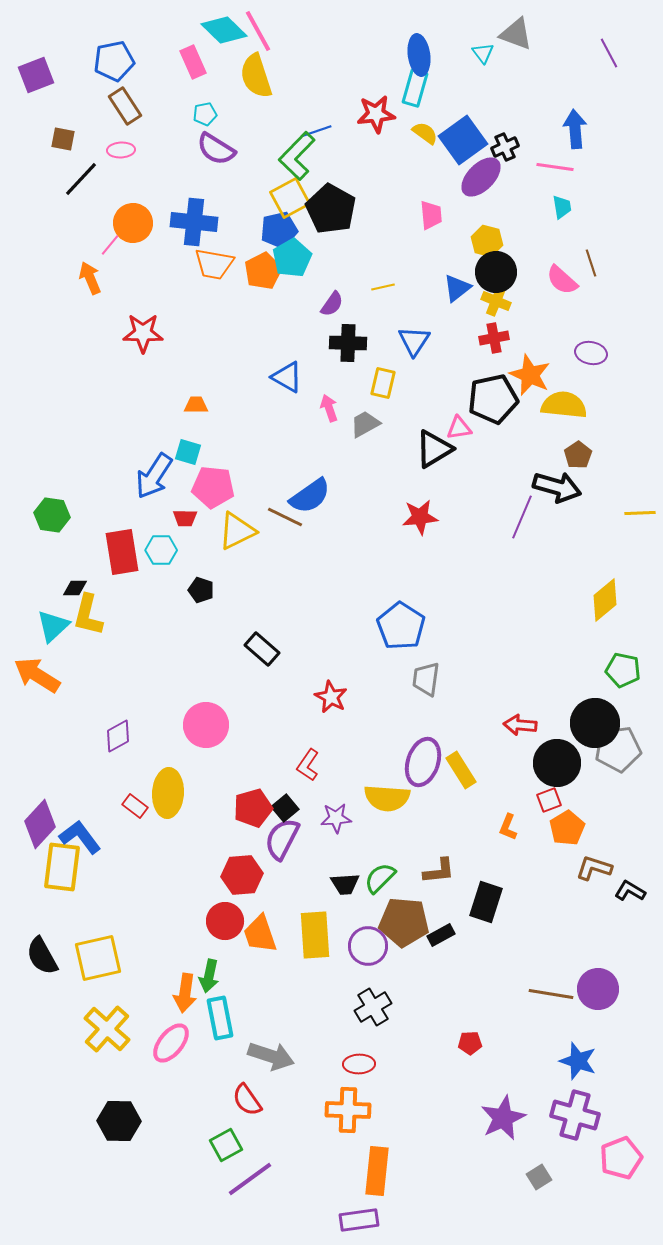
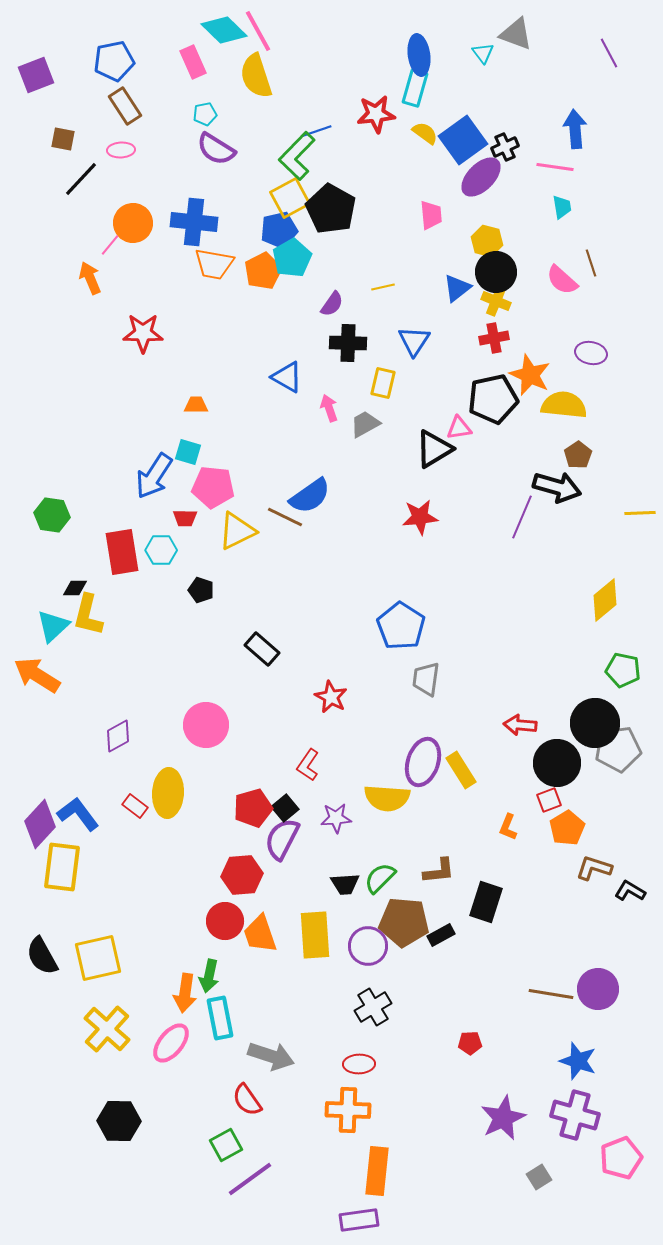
blue L-shape at (80, 837): moved 2 px left, 23 px up
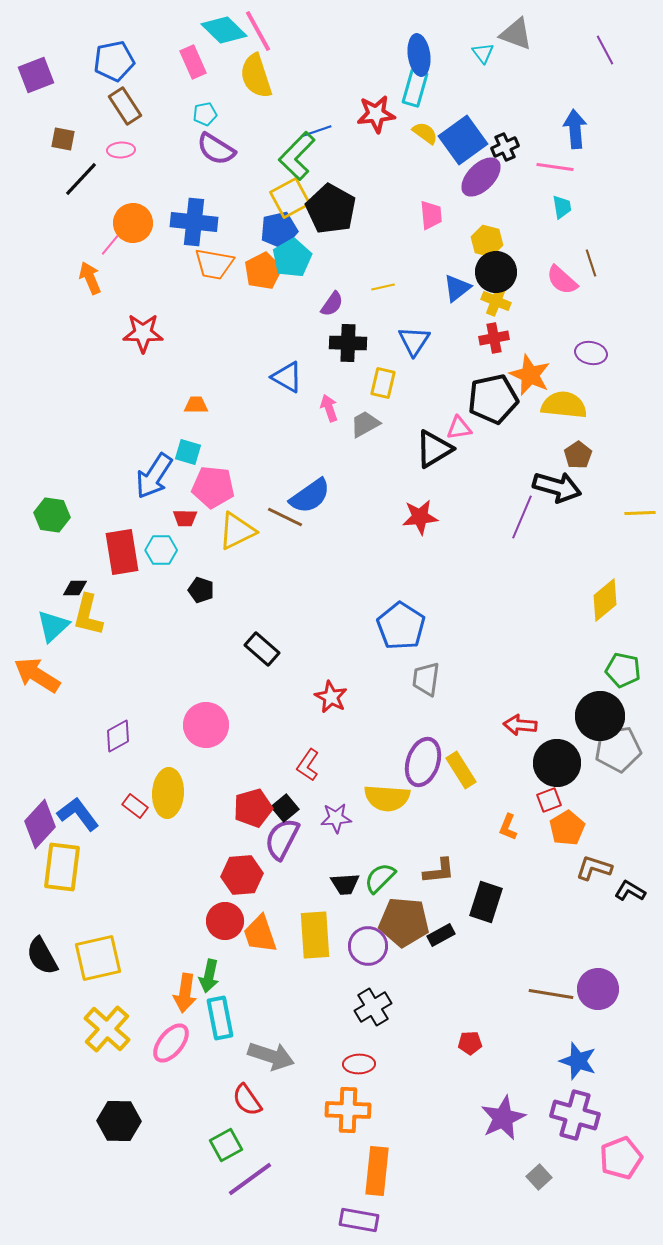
purple line at (609, 53): moved 4 px left, 3 px up
black circle at (595, 723): moved 5 px right, 7 px up
gray square at (539, 1177): rotated 10 degrees counterclockwise
purple rectangle at (359, 1220): rotated 18 degrees clockwise
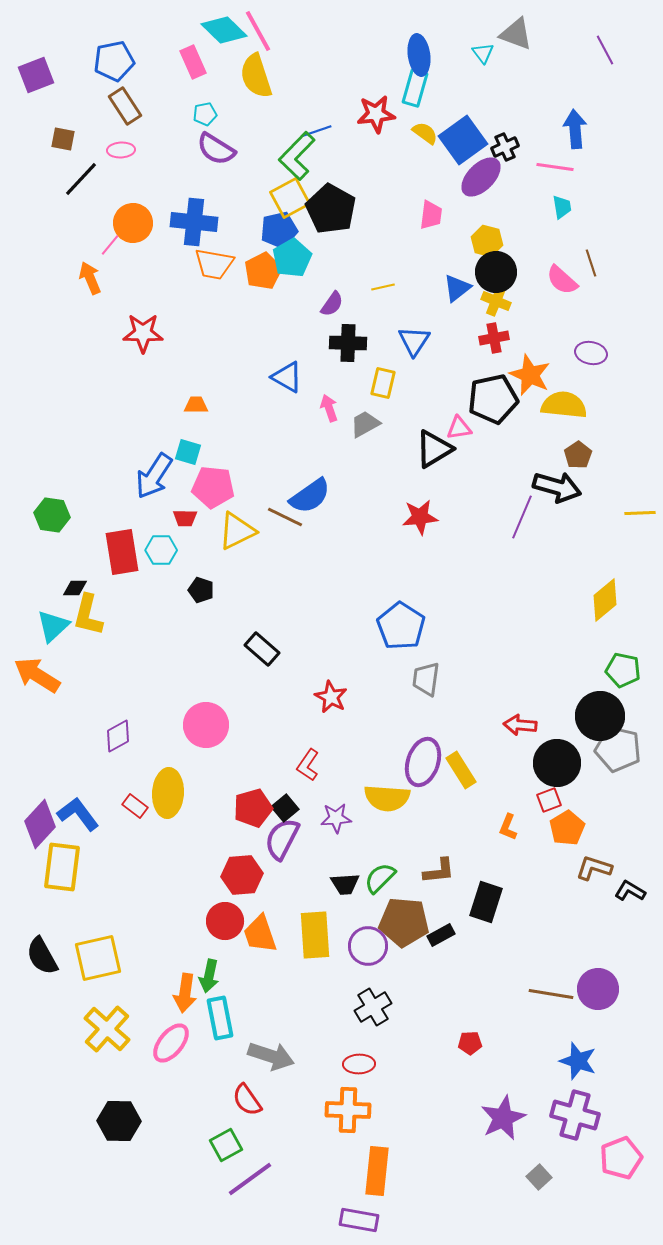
pink trapezoid at (431, 215): rotated 12 degrees clockwise
gray pentagon at (618, 749): rotated 21 degrees clockwise
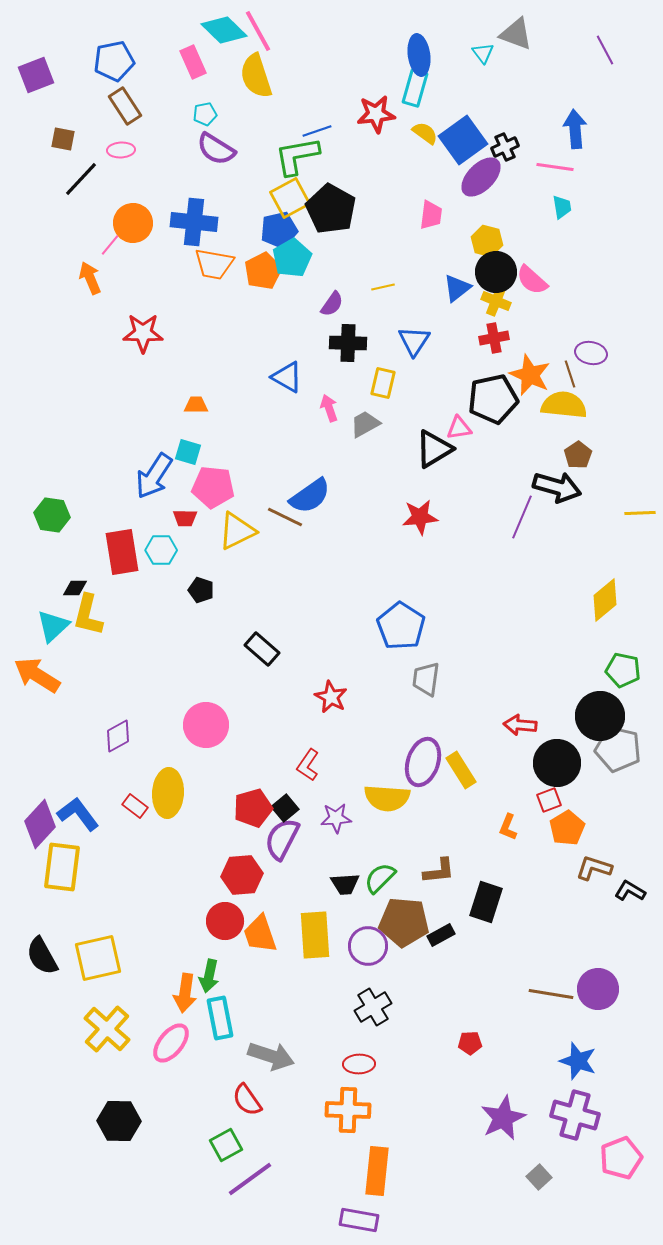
green L-shape at (297, 156): rotated 36 degrees clockwise
brown line at (591, 263): moved 21 px left, 111 px down
pink semicircle at (562, 280): moved 30 px left
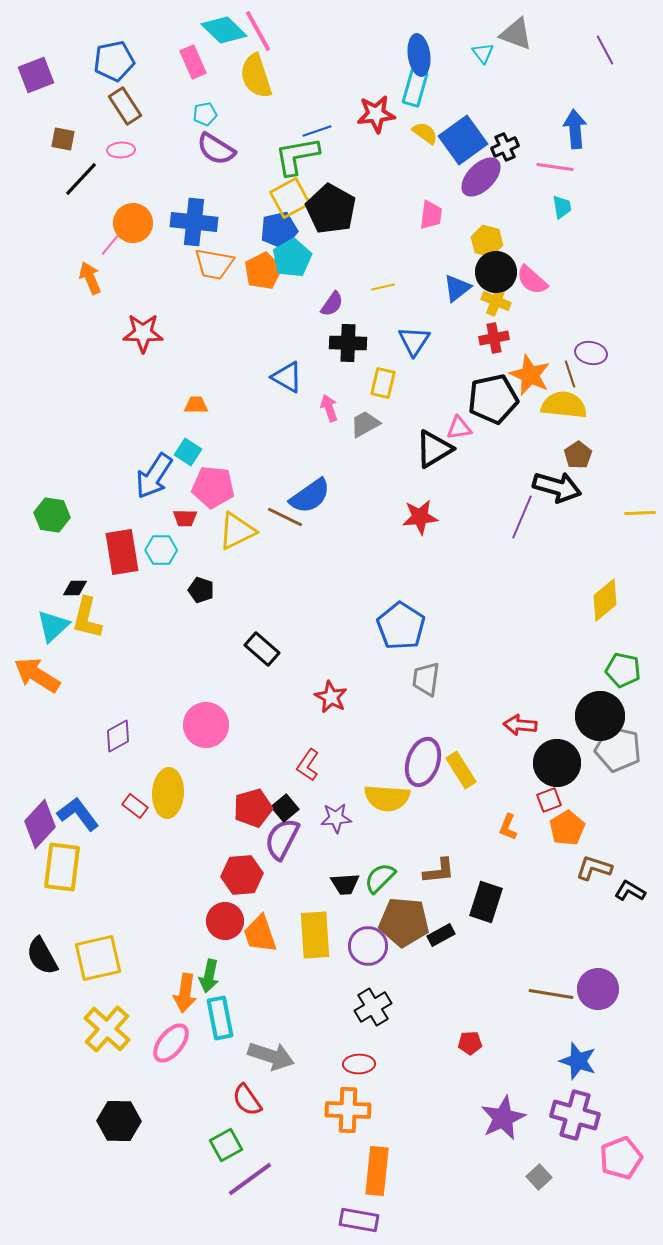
cyan square at (188, 452): rotated 16 degrees clockwise
yellow L-shape at (88, 615): moved 1 px left, 3 px down
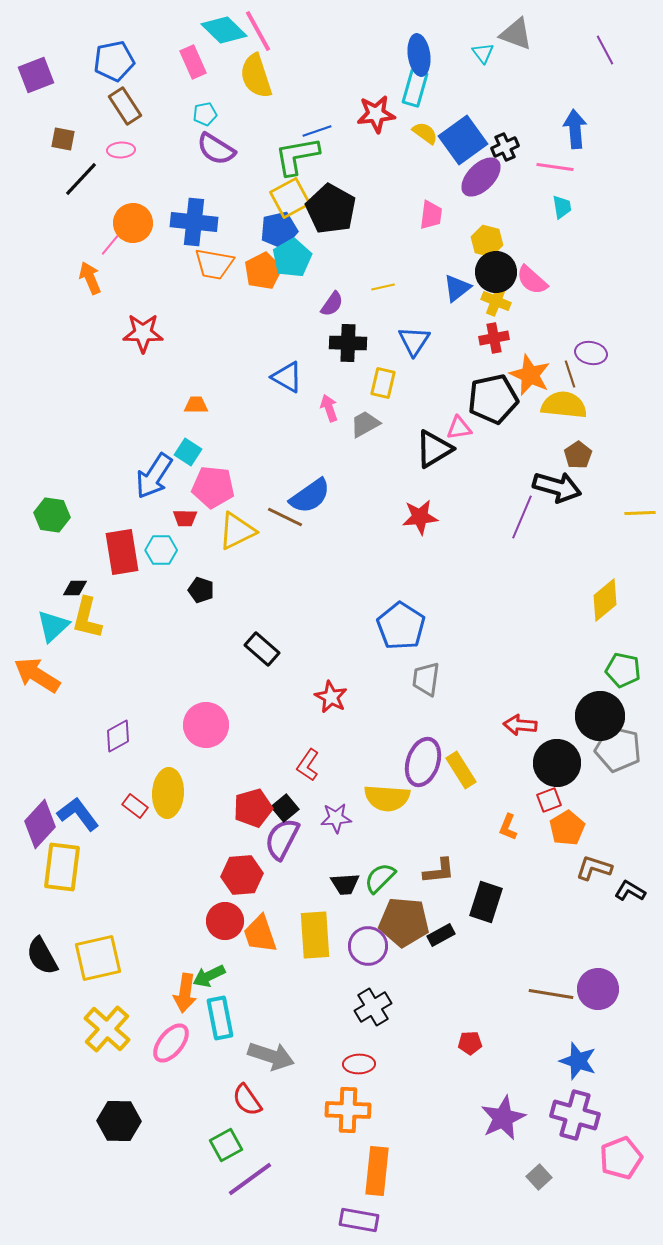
green arrow at (209, 976): rotated 52 degrees clockwise
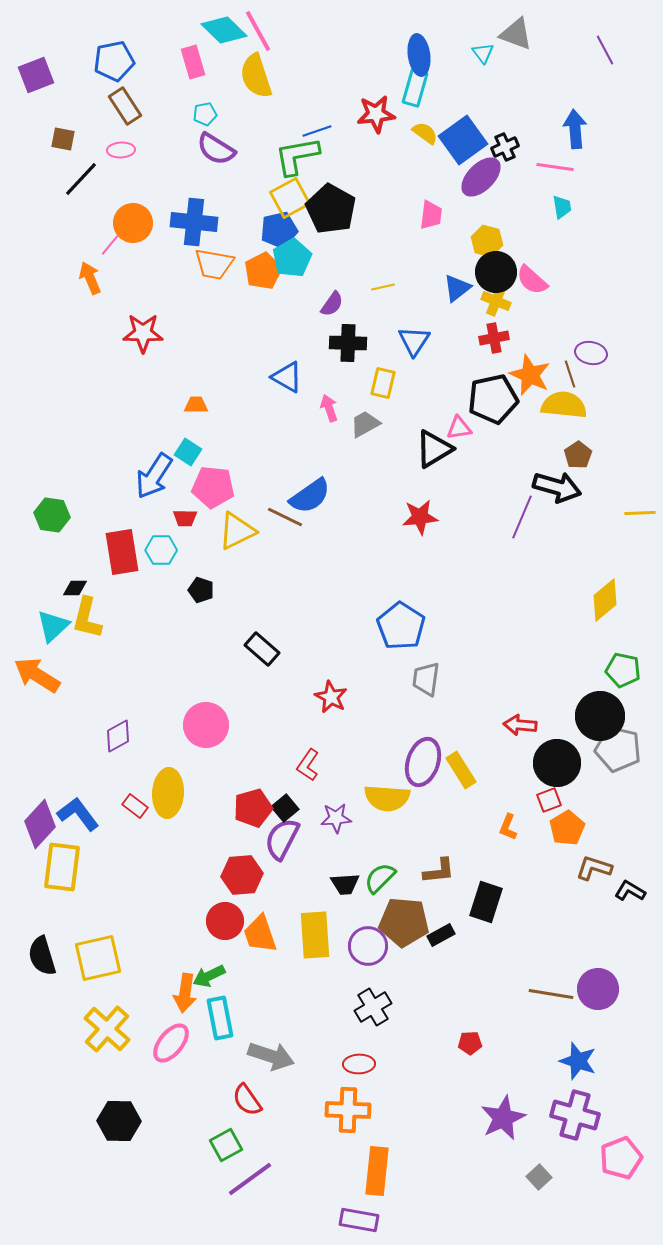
pink rectangle at (193, 62): rotated 8 degrees clockwise
black semicircle at (42, 956): rotated 12 degrees clockwise
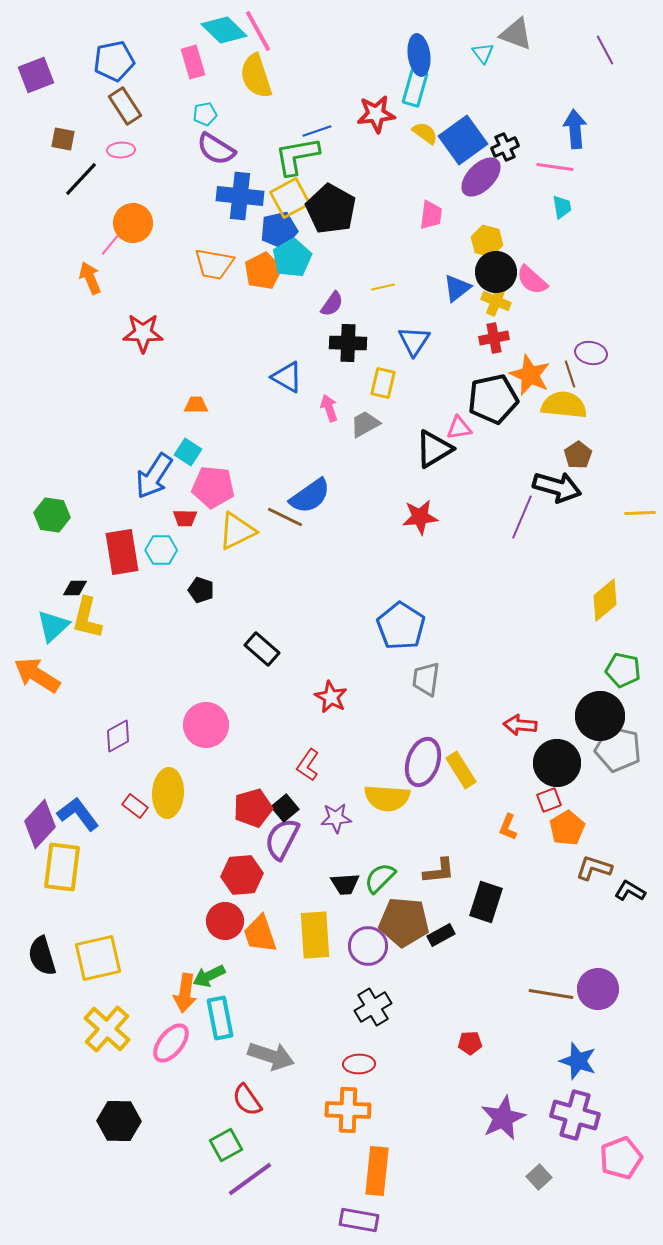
blue cross at (194, 222): moved 46 px right, 26 px up
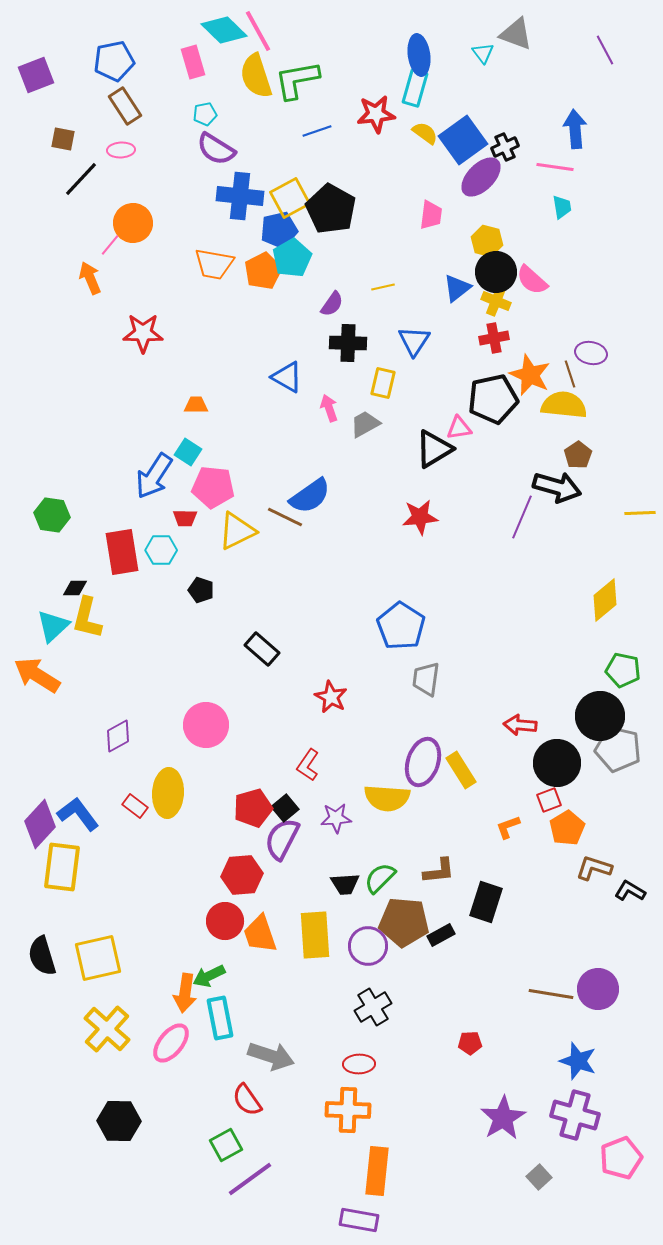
green L-shape at (297, 156): moved 76 px up
orange L-shape at (508, 827): rotated 48 degrees clockwise
purple star at (503, 1118): rotated 6 degrees counterclockwise
